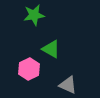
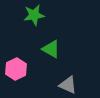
pink hexagon: moved 13 px left
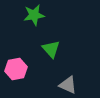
green triangle: rotated 18 degrees clockwise
pink hexagon: rotated 15 degrees clockwise
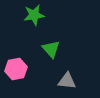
gray triangle: moved 1 px left, 4 px up; rotated 18 degrees counterclockwise
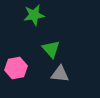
pink hexagon: moved 1 px up
gray triangle: moved 7 px left, 7 px up
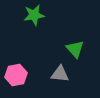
green triangle: moved 24 px right
pink hexagon: moved 7 px down
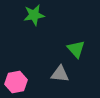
green triangle: moved 1 px right
pink hexagon: moved 7 px down
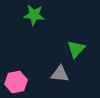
green star: rotated 15 degrees clockwise
green triangle: rotated 24 degrees clockwise
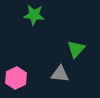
pink hexagon: moved 4 px up; rotated 15 degrees counterclockwise
